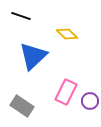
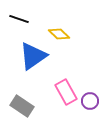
black line: moved 2 px left, 3 px down
yellow diamond: moved 8 px left
blue triangle: rotated 8 degrees clockwise
pink rectangle: rotated 55 degrees counterclockwise
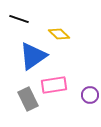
pink rectangle: moved 12 px left, 7 px up; rotated 70 degrees counterclockwise
purple circle: moved 6 px up
gray rectangle: moved 6 px right, 7 px up; rotated 30 degrees clockwise
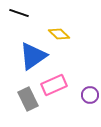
black line: moved 6 px up
pink rectangle: rotated 15 degrees counterclockwise
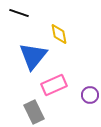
yellow diamond: rotated 35 degrees clockwise
blue triangle: rotated 16 degrees counterclockwise
gray rectangle: moved 6 px right, 13 px down
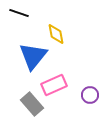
yellow diamond: moved 3 px left
gray rectangle: moved 2 px left, 8 px up; rotated 15 degrees counterclockwise
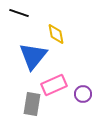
purple circle: moved 7 px left, 1 px up
gray rectangle: rotated 50 degrees clockwise
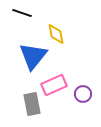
black line: moved 3 px right
gray rectangle: rotated 20 degrees counterclockwise
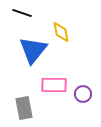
yellow diamond: moved 5 px right, 2 px up
blue triangle: moved 6 px up
pink rectangle: rotated 25 degrees clockwise
gray rectangle: moved 8 px left, 4 px down
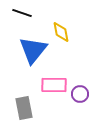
purple circle: moved 3 px left
